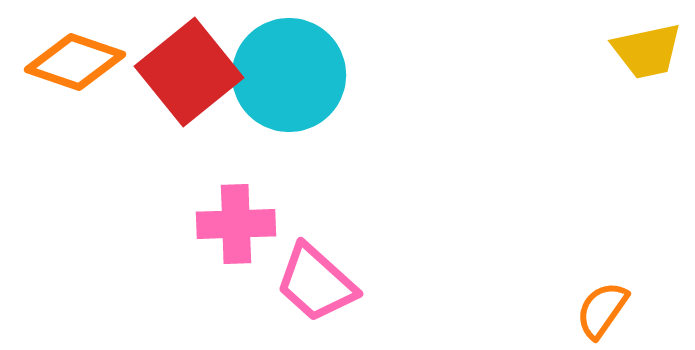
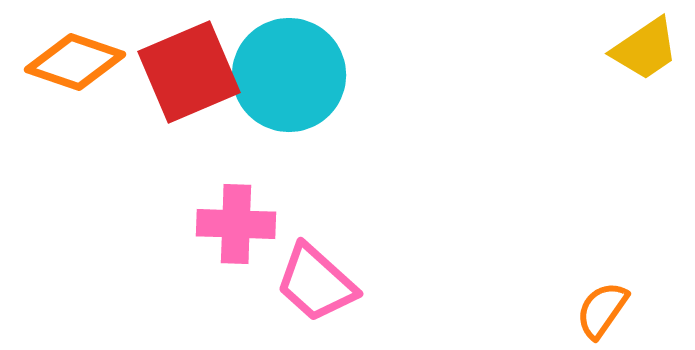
yellow trapezoid: moved 2 px left, 2 px up; rotated 22 degrees counterclockwise
red square: rotated 16 degrees clockwise
pink cross: rotated 4 degrees clockwise
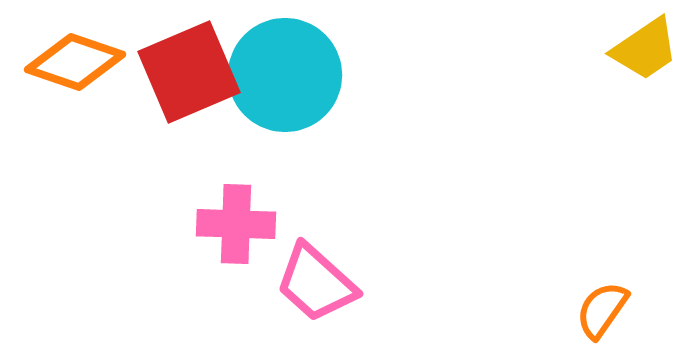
cyan circle: moved 4 px left
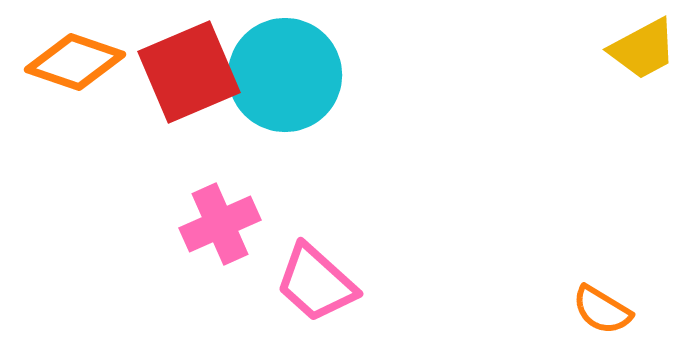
yellow trapezoid: moved 2 px left; rotated 6 degrees clockwise
pink cross: moved 16 px left; rotated 26 degrees counterclockwise
orange semicircle: rotated 94 degrees counterclockwise
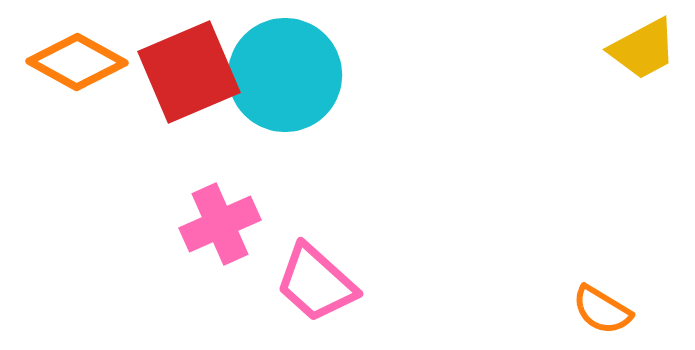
orange diamond: moved 2 px right; rotated 10 degrees clockwise
